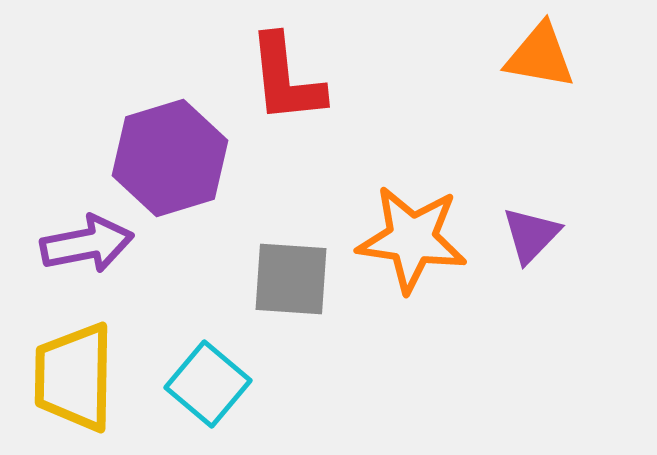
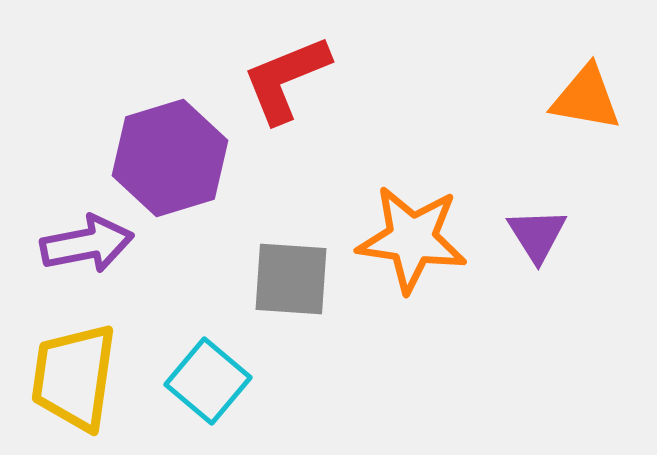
orange triangle: moved 46 px right, 42 px down
red L-shape: rotated 74 degrees clockwise
purple triangle: moved 6 px right; rotated 16 degrees counterclockwise
yellow trapezoid: rotated 7 degrees clockwise
cyan square: moved 3 px up
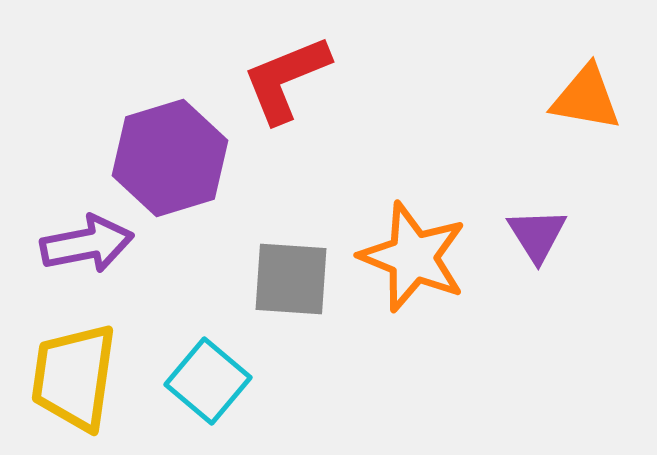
orange star: moved 1 px right, 18 px down; rotated 14 degrees clockwise
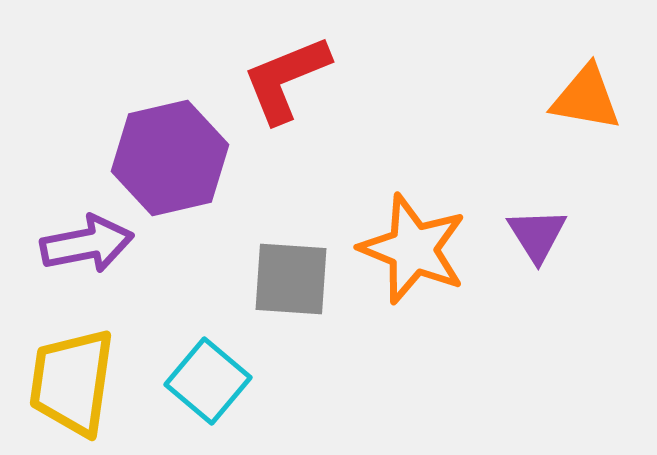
purple hexagon: rotated 4 degrees clockwise
orange star: moved 8 px up
yellow trapezoid: moved 2 px left, 5 px down
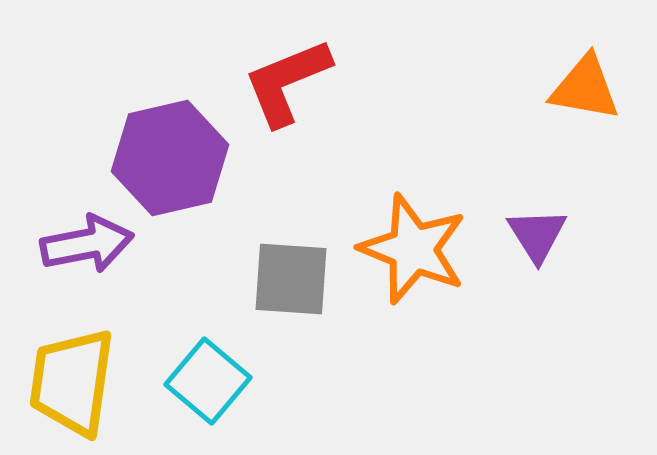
red L-shape: moved 1 px right, 3 px down
orange triangle: moved 1 px left, 10 px up
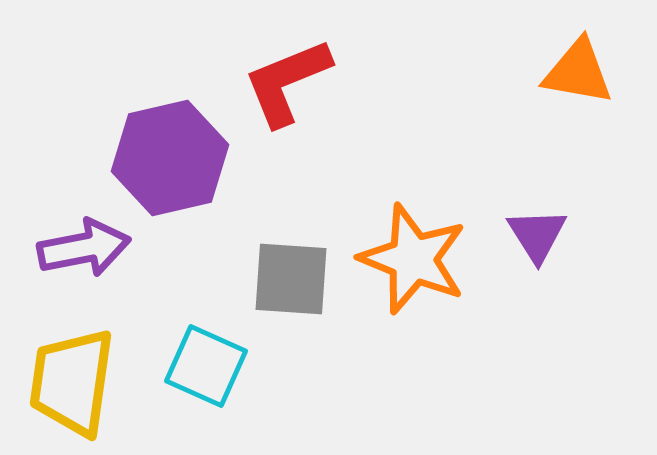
orange triangle: moved 7 px left, 16 px up
purple arrow: moved 3 px left, 4 px down
orange star: moved 10 px down
cyan square: moved 2 px left, 15 px up; rotated 16 degrees counterclockwise
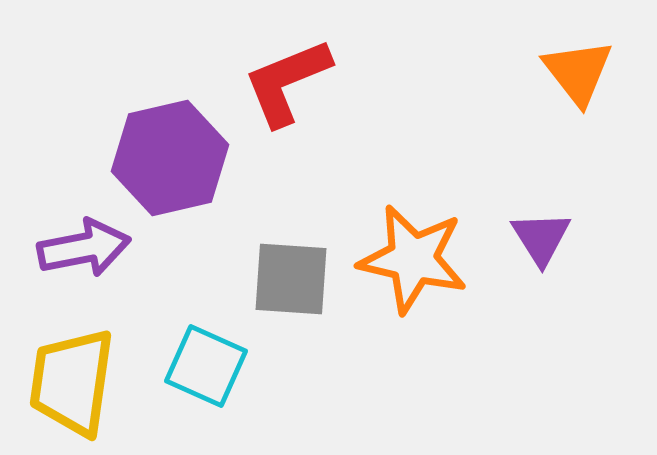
orange triangle: rotated 42 degrees clockwise
purple triangle: moved 4 px right, 3 px down
orange star: rotated 9 degrees counterclockwise
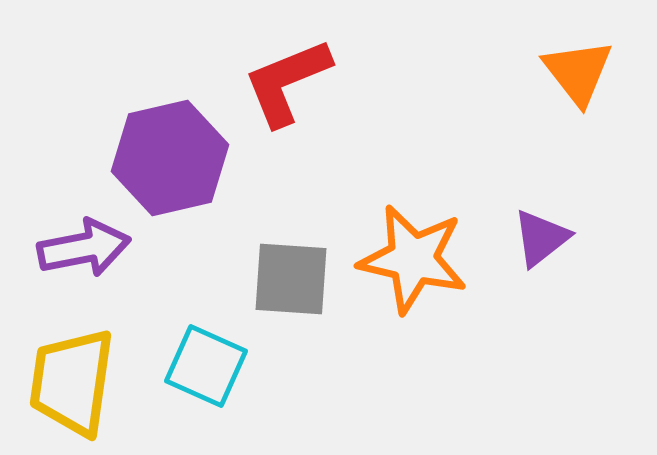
purple triangle: rotated 24 degrees clockwise
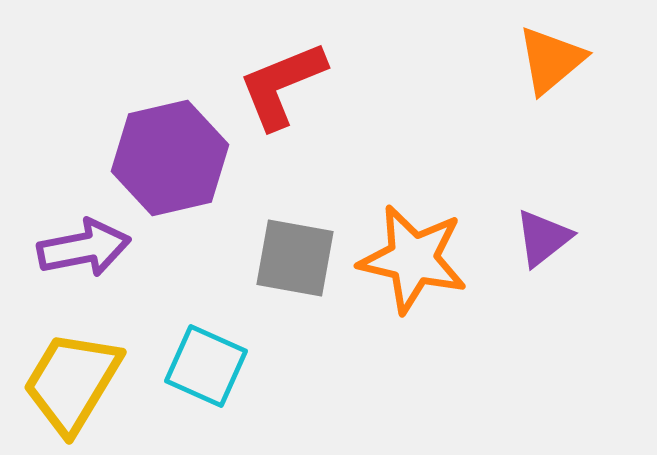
orange triangle: moved 27 px left, 12 px up; rotated 28 degrees clockwise
red L-shape: moved 5 px left, 3 px down
purple triangle: moved 2 px right
gray square: moved 4 px right, 21 px up; rotated 6 degrees clockwise
yellow trapezoid: rotated 23 degrees clockwise
